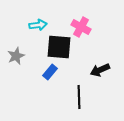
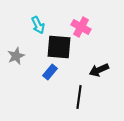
cyan arrow: rotated 72 degrees clockwise
black arrow: moved 1 px left
black line: rotated 10 degrees clockwise
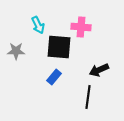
pink cross: rotated 24 degrees counterclockwise
gray star: moved 5 px up; rotated 24 degrees clockwise
blue rectangle: moved 4 px right, 5 px down
black line: moved 9 px right
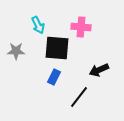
black square: moved 2 px left, 1 px down
blue rectangle: rotated 14 degrees counterclockwise
black line: moved 9 px left; rotated 30 degrees clockwise
